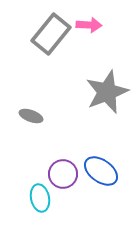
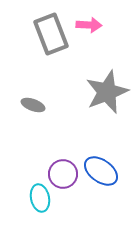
gray rectangle: rotated 60 degrees counterclockwise
gray ellipse: moved 2 px right, 11 px up
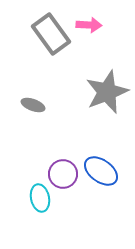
gray rectangle: rotated 15 degrees counterclockwise
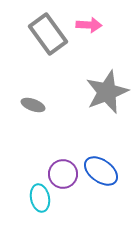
gray rectangle: moved 3 px left
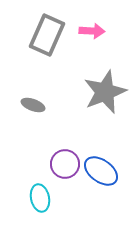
pink arrow: moved 3 px right, 6 px down
gray rectangle: moved 1 px left, 1 px down; rotated 60 degrees clockwise
gray star: moved 2 px left
purple circle: moved 2 px right, 10 px up
